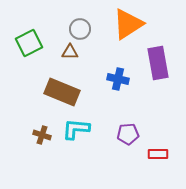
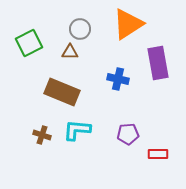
cyan L-shape: moved 1 px right, 1 px down
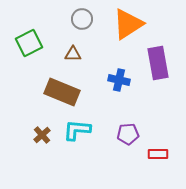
gray circle: moved 2 px right, 10 px up
brown triangle: moved 3 px right, 2 px down
blue cross: moved 1 px right, 1 px down
brown cross: rotated 30 degrees clockwise
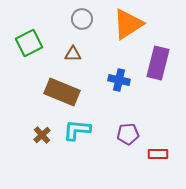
purple rectangle: rotated 24 degrees clockwise
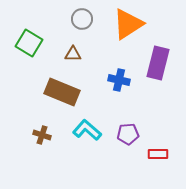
green square: rotated 32 degrees counterclockwise
cyan L-shape: moved 10 px right; rotated 36 degrees clockwise
brown cross: rotated 30 degrees counterclockwise
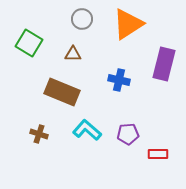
purple rectangle: moved 6 px right, 1 px down
brown cross: moved 3 px left, 1 px up
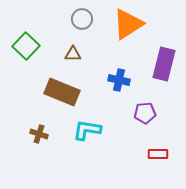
green square: moved 3 px left, 3 px down; rotated 12 degrees clockwise
cyan L-shape: rotated 32 degrees counterclockwise
purple pentagon: moved 17 px right, 21 px up
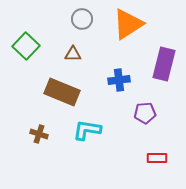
blue cross: rotated 20 degrees counterclockwise
red rectangle: moved 1 px left, 4 px down
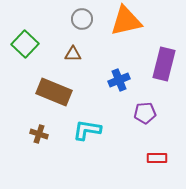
orange triangle: moved 2 px left, 3 px up; rotated 20 degrees clockwise
green square: moved 1 px left, 2 px up
blue cross: rotated 15 degrees counterclockwise
brown rectangle: moved 8 px left
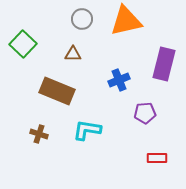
green square: moved 2 px left
brown rectangle: moved 3 px right, 1 px up
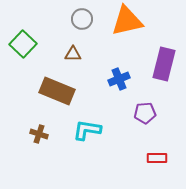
orange triangle: moved 1 px right
blue cross: moved 1 px up
